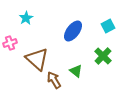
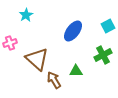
cyan star: moved 3 px up
green cross: moved 1 px up; rotated 18 degrees clockwise
green triangle: rotated 40 degrees counterclockwise
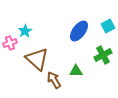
cyan star: moved 1 px left, 16 px down
blue ellipse: moved 6 px right
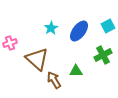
cyan star: moved 26 px right, 3 px up
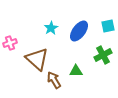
cyan square: rotated 16 degrees clockwise
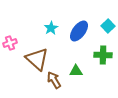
cyan square: rotated 32 degrees counterclockwise
green cross: rotated 30 degrees clockwise
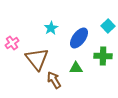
blue ellipse: moved 7 px down
pink cross: moved 2 px right; rotated 16 degrees counterclockwise
green cross: moved 1 px down
brown triangle: rotated 10 degrees clockwise
green triangle: moved 3 px up
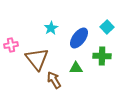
cyan square: moved 1 px left, 1 px down
pink cross: moved 1 px left, 2 px down; rotated 24 degrees clockwise
green cross: moved 1 px left
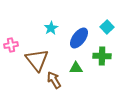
brown triangle: moved 1 px down
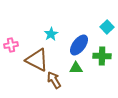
cyan star: moved 6 px down
blue ellipse: moved 7 px down
brown triangle: rotated 25 degrees counterclockwise
